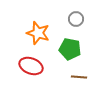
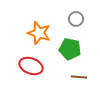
orange star: moved 1 px right
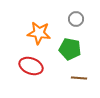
orange star: rotated 10 degrees counterclockwise
brown line: moved 1 px down
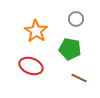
orange star: moved 3 px left, 2 px up; rotated 25 degrees clockwise
brown line: rotated 21 degrees clockwise
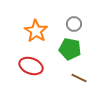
gray circle: moved 2 px left, 5 px down
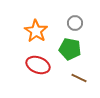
gray circle: moved 1 px right, 1 px up
red ellipse: moved 7 px right, 1 px up
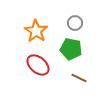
green pentagon: moved 1 px right
red ellipse: rotated 20 degrees clockwise
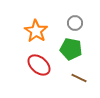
red ellipse: moved 1 px right
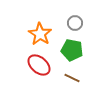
orange star: moved 4 px right, 3 px down
green pentagon: moved 1 px right, 1 px down
brown line: moved 7 px left
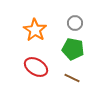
orange star: moved 5 px left, 4 px up
green pentagon: moved 1 px right, 1 px up
red ellipse: moved 3 px left, 2 px down; rotated 10 degrees counterclockwise
